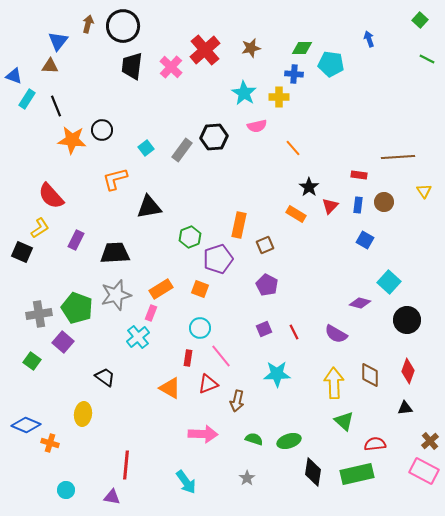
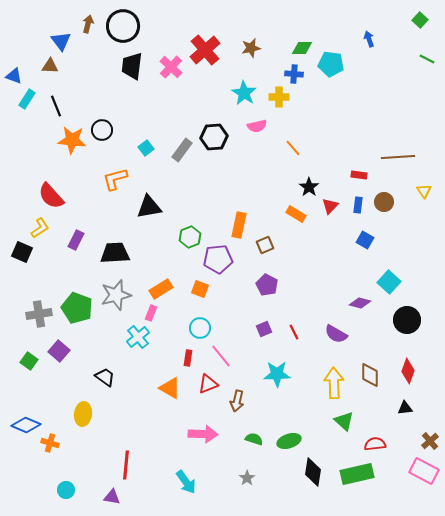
blue triangle at (58, 41): moved 3 px right; rotated 15 degrees counterclockwise
purple pentagon at (218, 259): rotated 12 degrees clockwise
purple square at (63, 342): moved 4 px left, 9 px down
green square at (32, 361): moved 3 px left
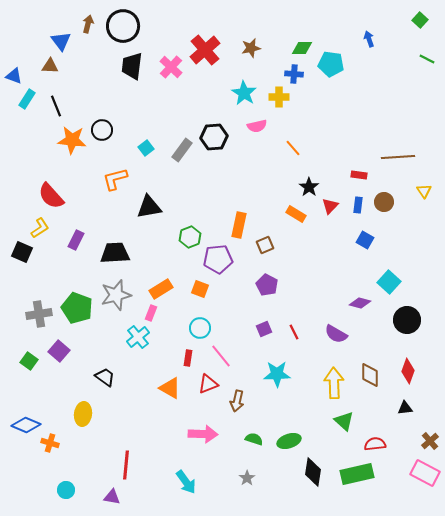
pink rectangle at (424, 471): moved 1 px right, 2 px down
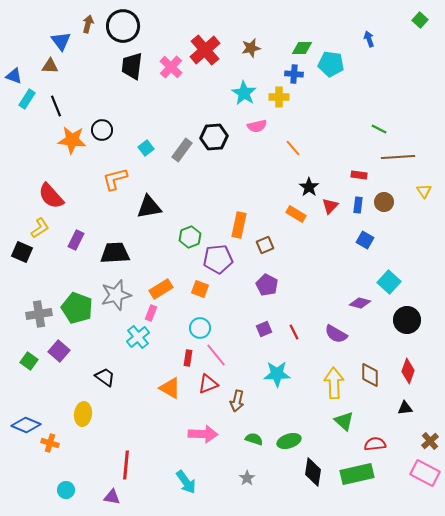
green line at (427, 59): moved 48 px left, 70 px down
pink line at (221, 356): moved 5 px left, 1 px up
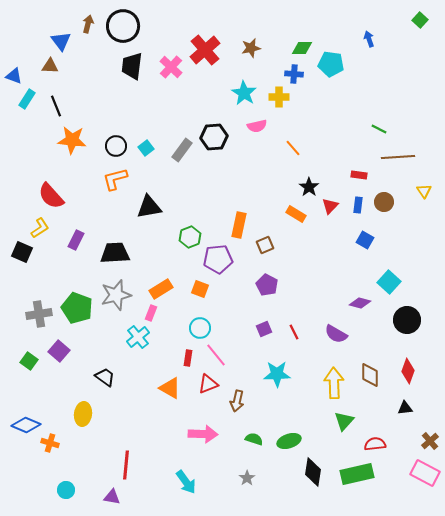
black circle at (102, 130): moved 14 px right, 16 px down
green triangle at (344, 421): rotated 30 degrees clockwise
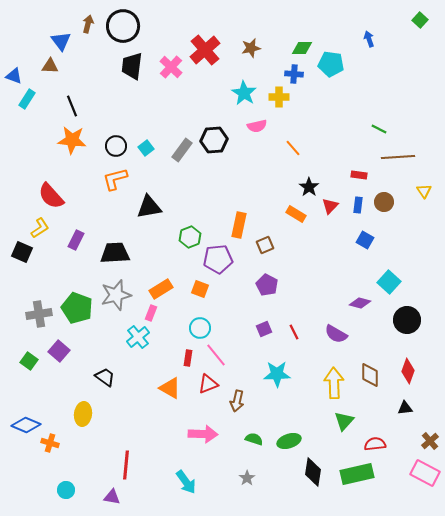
black line at (56, 106): moved 16 px right
black hexagon at (214, 137): moved 3 px down
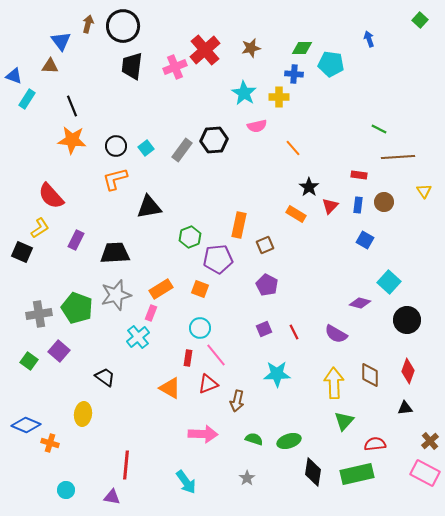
pink cross at (171, 67): moved 4 px right; rotated 25 degrees clockwise
